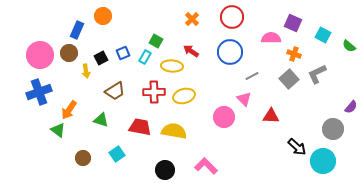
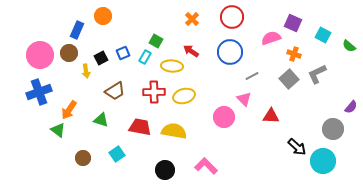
pink semicircle at (271, 38): rotated 18 degrees counterclockwise
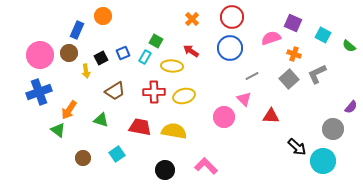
blue circle at (230, 52): moved 4 px up
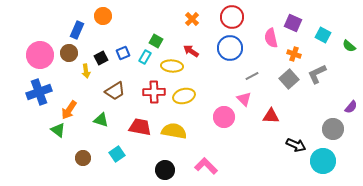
pink semicircle at (271, 38): rotated 84 degrees counterclockwise
black arrow at (297, 147): moved 1 px left, 2 px up; rotated 18 degrees counterclockwise
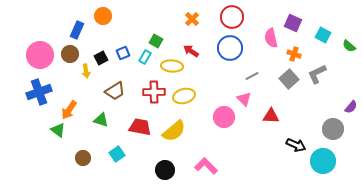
brown circle at (69, 53): moved 1 px right, 1 px down
yellow semicircle at (174, 131): rotated 130 degrees clockwise
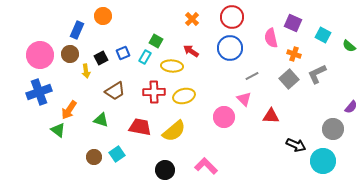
brown circle at (83, 158): moved 11 px right, 1 px up
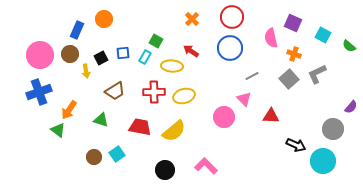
orange circle at (103, 16): moved 1 px right, 3 px down
blue square at (123, 53): rotated 16 degrees clockwise
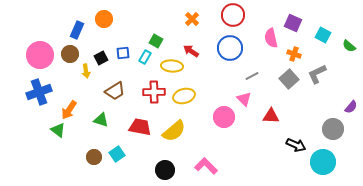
red circle at (232, 17): moved 1 px right, 2 px up
cyan circle at (323, 161): moved 1 px down
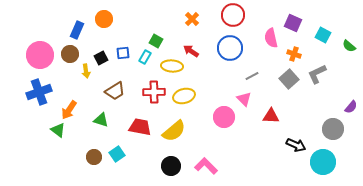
black circle at (165, 170): moved 6 px right, 4 px up
